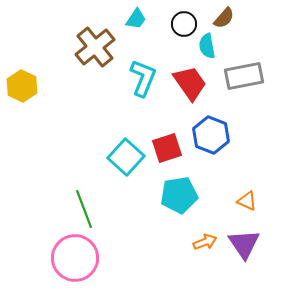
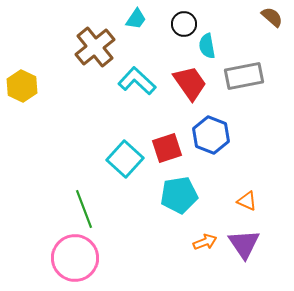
brown semicircle: moved 48 px right, 1 px up; rotated 90 degrees counterclockwise
cyan L-shape: moved 6 px left, 3 px down; rotated 69 degrees counterclockwise
cyan square: moved 1 px left, 2 px down
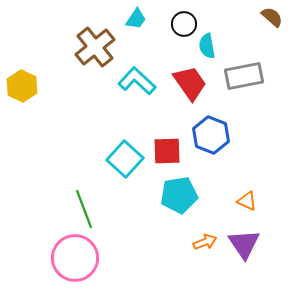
red square: moved 3 px down; rotated 16 degrees clockwise
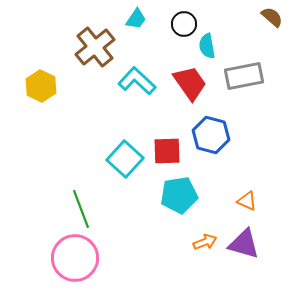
yellow hexagon: moved 19 px right
blue hexagon: rotated 6 degrees counterclockwise
green line: moved 3 px left
purple triangle: rotated 40 degrees counterclockwise
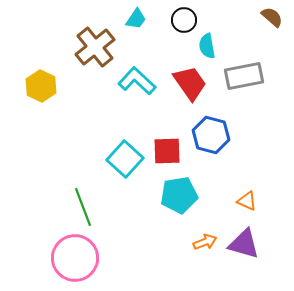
black circle: moved 4 px up
green line: moved 2 px right, 2 px up
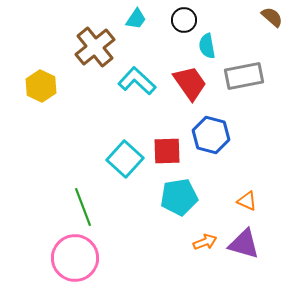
cyan pentagon: moved 2 px down
